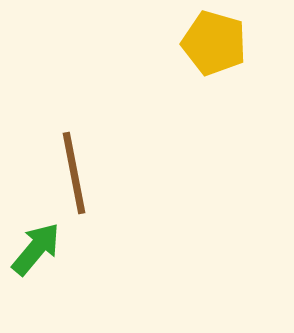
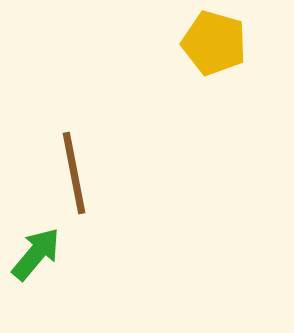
green arrow: moved 5 px down
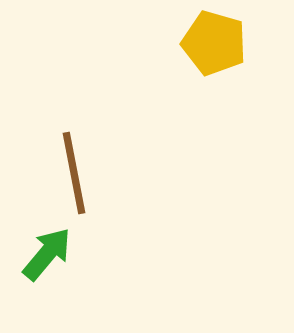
green arrow: moved 11 px right
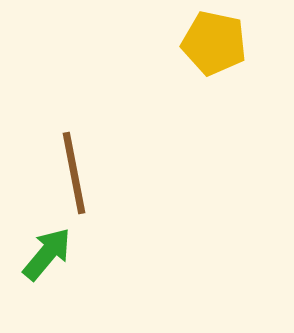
yellow pentagon: rotated 4 degrees counterclockwise
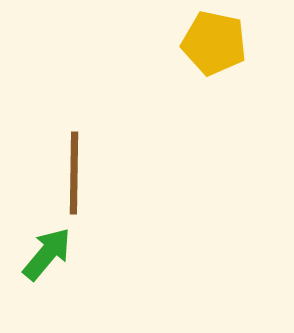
brown line: rotated 12 degrees clockwise
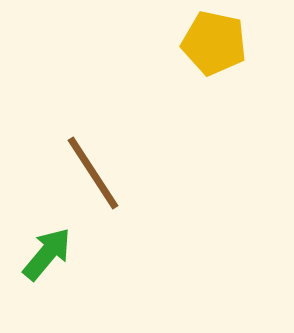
brown line: moved 19 px right; rotated 34 degrees counterclockwise
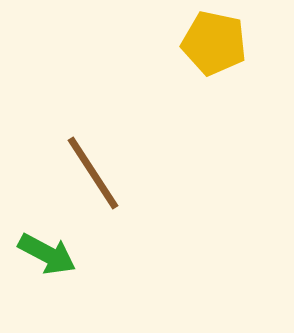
green arrow: rotated 78 degrees clockwise
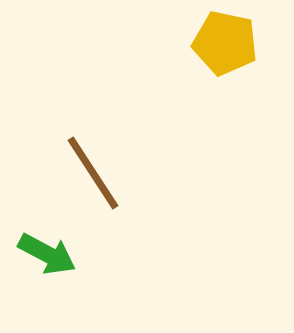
yellow pentagon: moved 11 px right
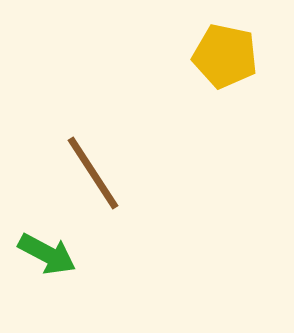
yellow pentagon: moved 13 px down
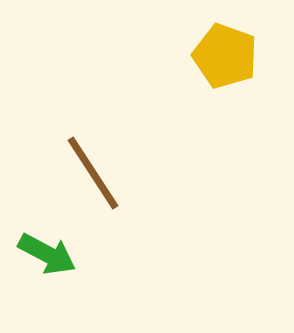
yellow pentagon: rotated 8 degrees clockwise
